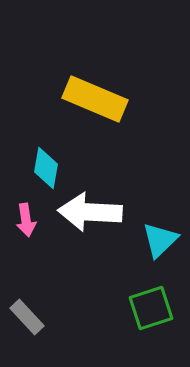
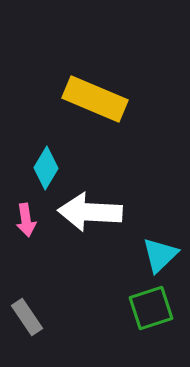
cyan diamond: rotated 21 degrees clockwise
cyan triangle: moved 15 px down
gray rectangle: rotated 9 degrees clockwise
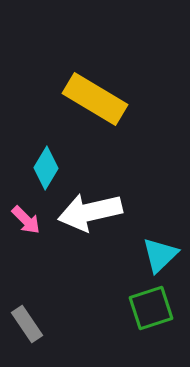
yellow rectangle: rotated 8 degrees clockwise
white arrow: rotated 16 degrees counterclockwise
pink arrow: rotated 36 degrees counterclockwise
gray rectangle: moved 7 px down
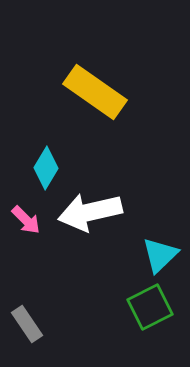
yellow rectangle: moved 7 px up; rotated 4 degrees clockwise
green square: moved 1 px left, 1 px up; rotated 9 degrees counterclockwise
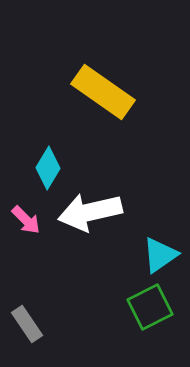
yellow rectangle: moved 8 px right
cyan diamond: moved 2 px right
cyan triangle: rotated 9 degrees clockwise
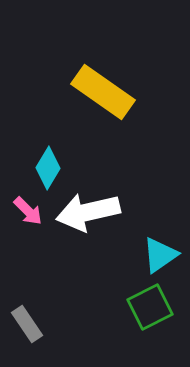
white arrow: moved 2 px left
pink arrow: moved 2 px right, 9 px up
